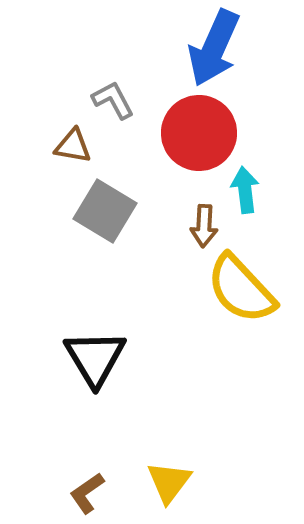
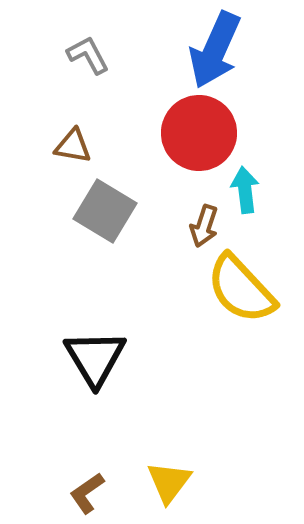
blue arrow: moved 1 px right, 2 px down
gray L-shape: moved 25 px left, 45 px up
brown arrow: rotated 15 degrees clockwise
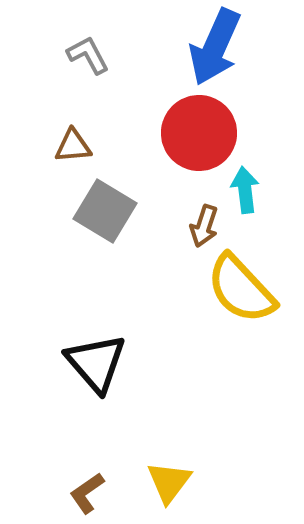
blue arrow: moved 3 px up
brown triangle: rotated 15 degrees counterclockwise
black triangle: moved 1 px right, 5 px down; rotated 10 degrees counterclockwise
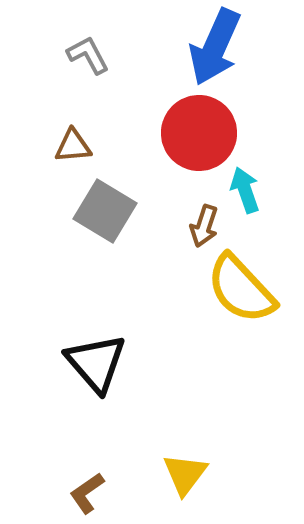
cyan arrow: rotated 12 degrees counterclockwise
yellow triangle: moved 16 px right, 8 px up
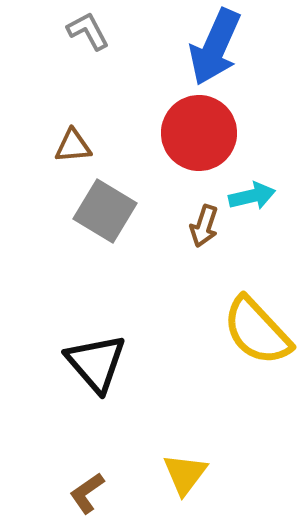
gray L-shape: moved 24 px up
cyan arrow: moved 7 px right, 6 px down; rotated 96 degrees clockwise
yellow semicircle: moved 16 px right, 42 px down
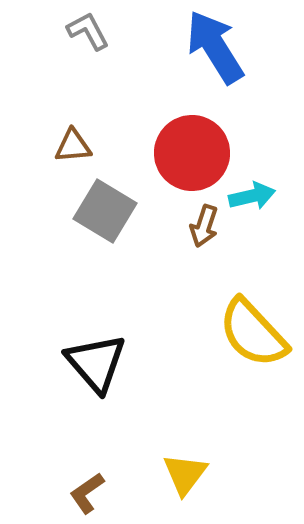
blue arrow: rotated 124 degrees clockwise
red circle: moved 7 px left, 20 px down
yellow semicircle: moved 4 px left, 2 px down
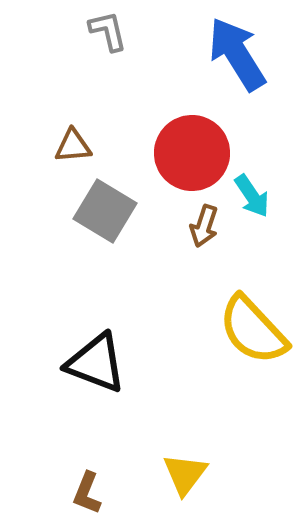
gray L-shape: moved 20 px right; rotated 15 degrees clockwise
blue arrow: moved 22 px right, 7 px down
cyan arrow: rotated 69 degrees clockwise
yellow semicircle: moved 3 px up
black triangle: rotated 28 degrees counterclockwise
brown L-shape: rotated 33 degrees counterclockwise
